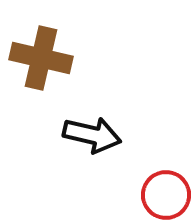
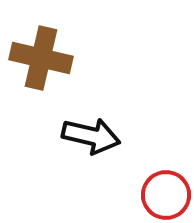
black arrow: moved 1 px left, 1 px down
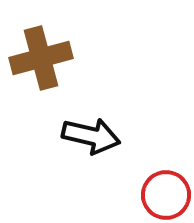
brown cross: rotated 28 degrees counterclockwise
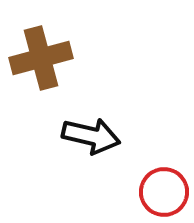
red circle: moved 2 px left, 3 px up
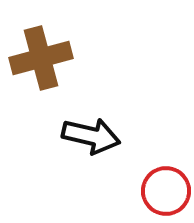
red circle: moved 2 px right, 1 px up
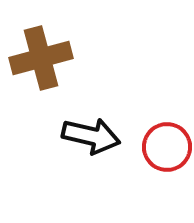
red circle: moved 1 px right, 44 px up
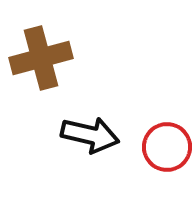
black arrow: moved 1 px left, 1 px up
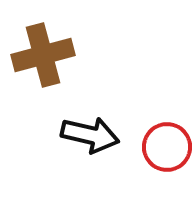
brown cross: moved 2 px right, 3 px up
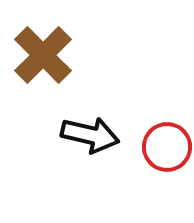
brown cross: rotated 30 degrees counterclockwise
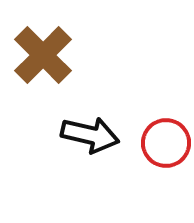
red circle: moved 1 px left, 4 px up
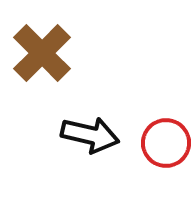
brown cross: moved 1 px left, 2 px up
